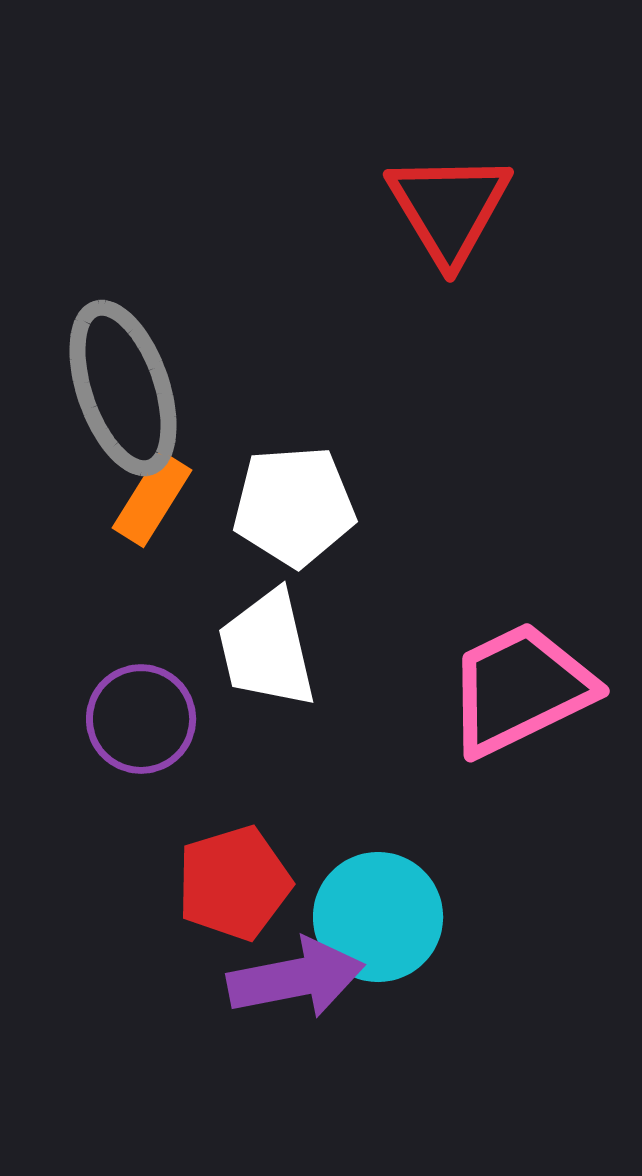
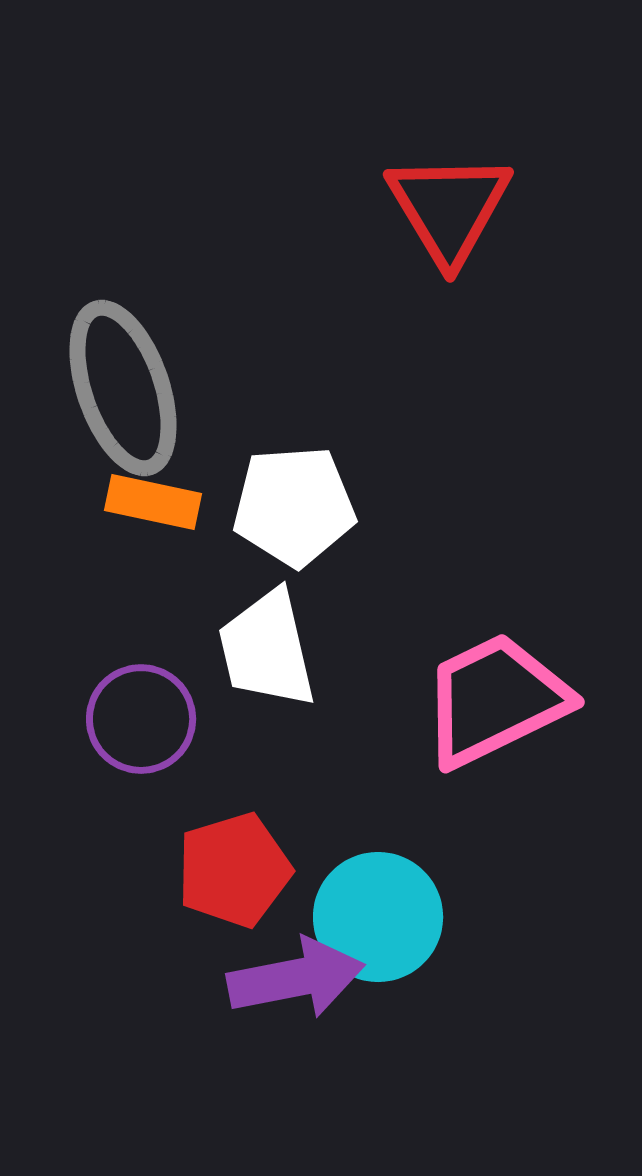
orange rectangle: moved 1 px right, 3 px down; rotated 70 degrees clockwise
pink trapezoid: moved 25 px left, 11 px down
red pentagon: moved 13 px up
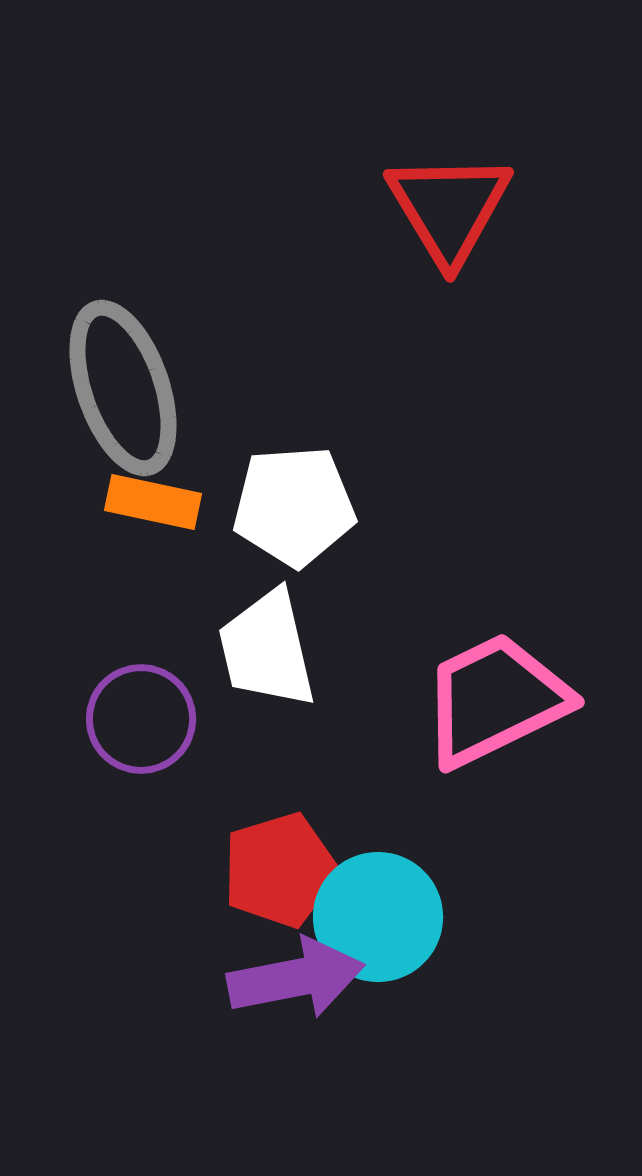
red pentagon: moved 46 px right
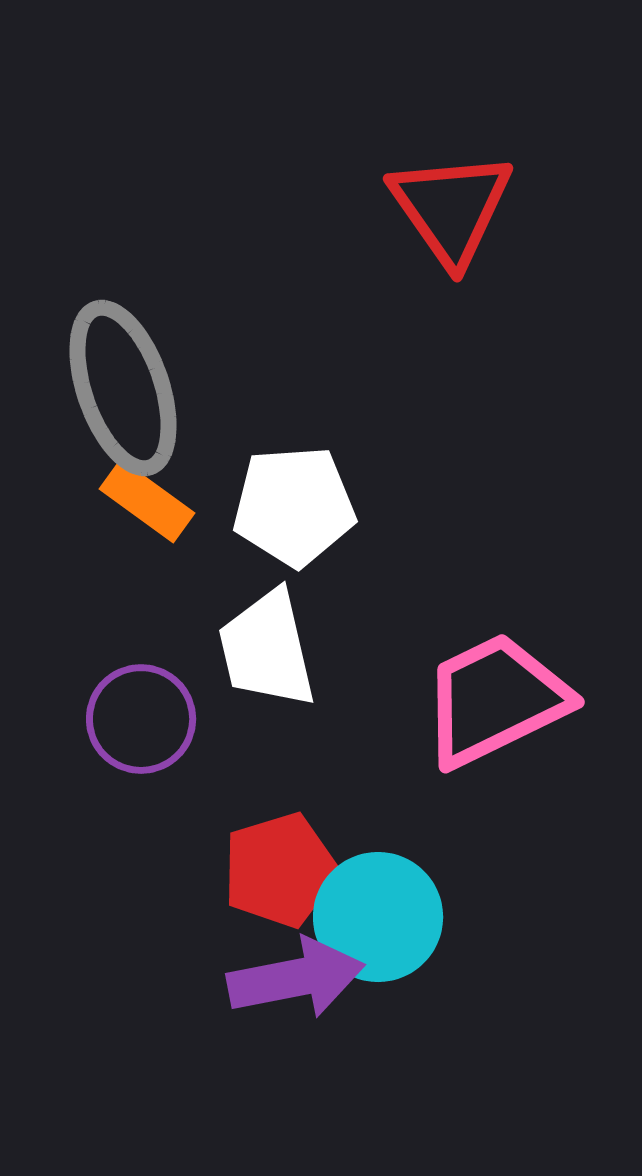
red triangle: moved 2 px right; rotated 4 degrees counterclockwise
orange rectangle: moved 6 px left, 1 px up; rotated 24 degrees clockwise
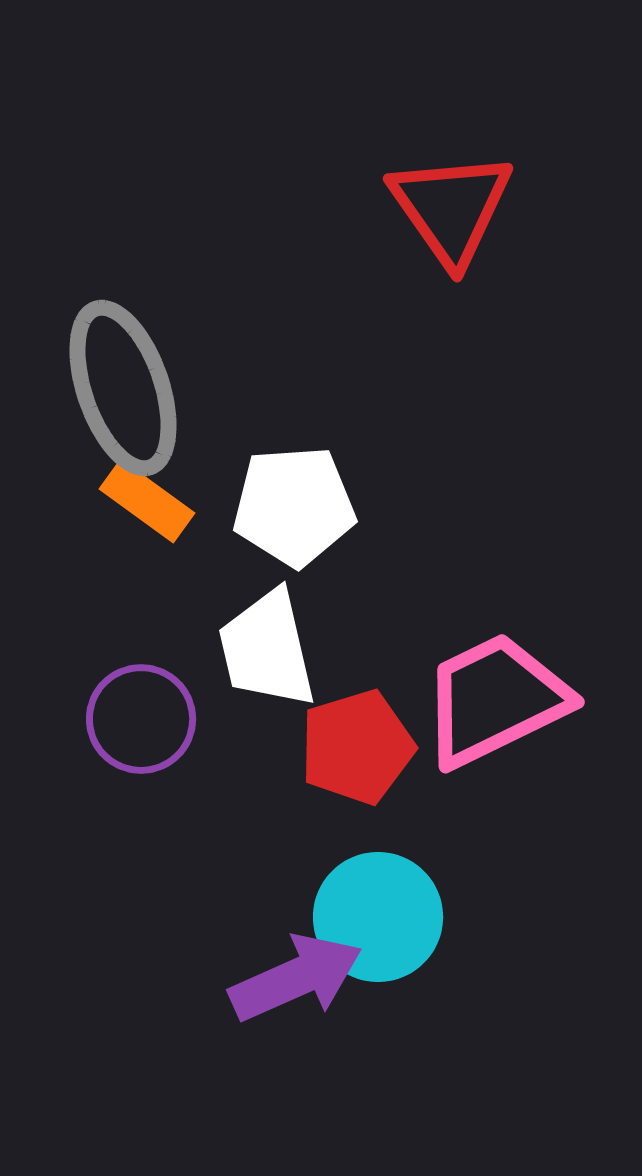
red pentagon: moved 77 px right, 123 px up
purple arrow: rotated 13 degrees counterclockwise
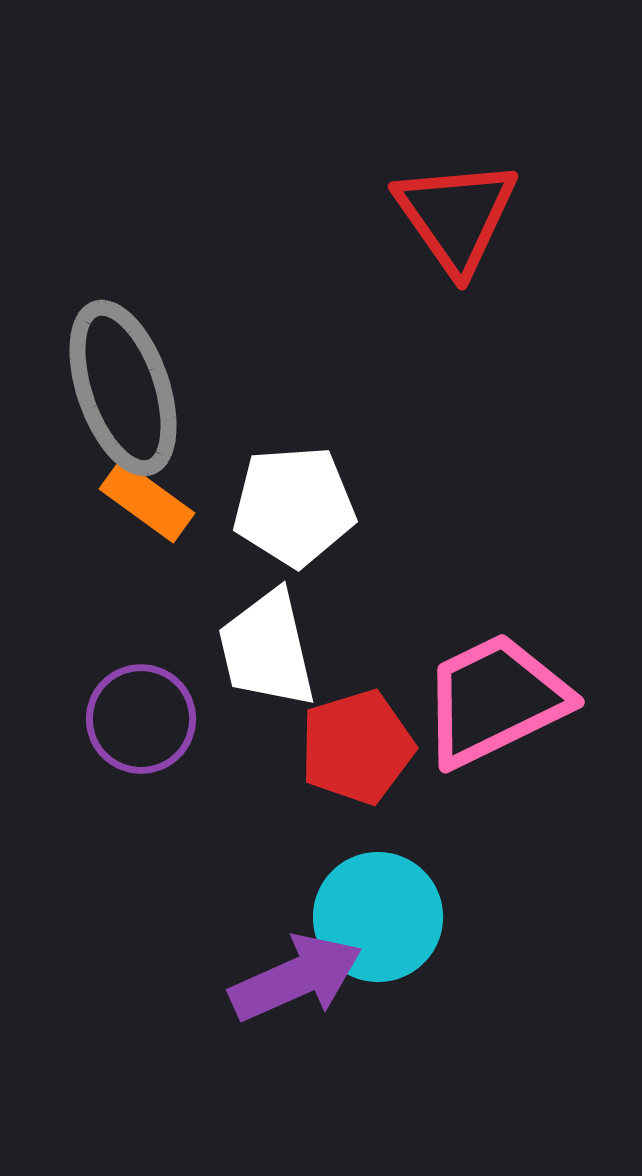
red triangle: moved 5 px right, 8 px down
